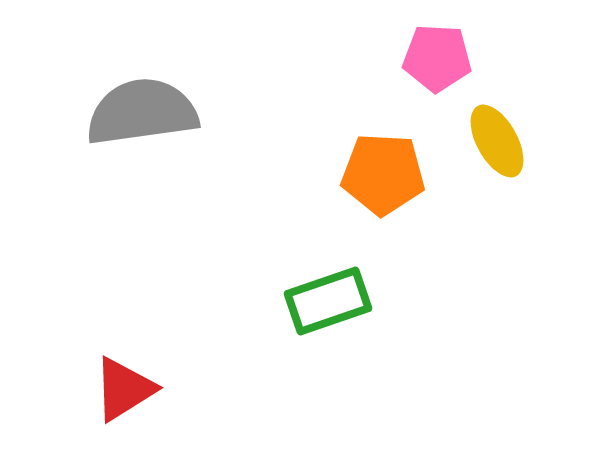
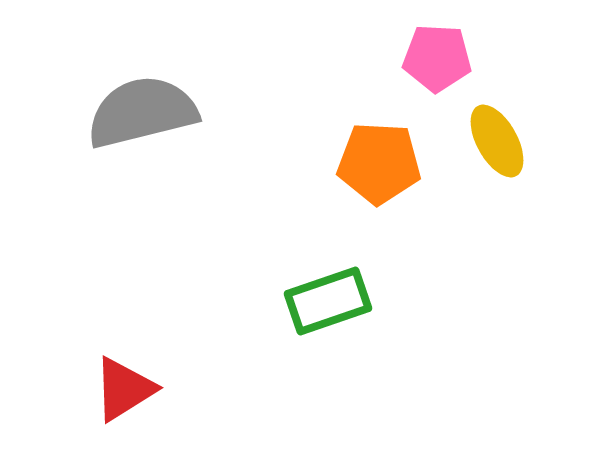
gray semicircle: rotated 6 degrees counterclockwise
orange pentagon: moved 4 px left, 11 px up
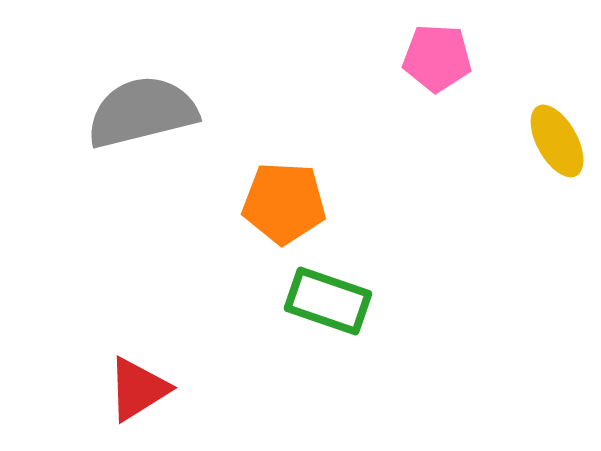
yellow ellipse: moved 60 px right
orange pentagon: moved 95 px left, 40 px down
green rectangle: rotated 38 degrees clockwise
red triangle: moved 14 px right
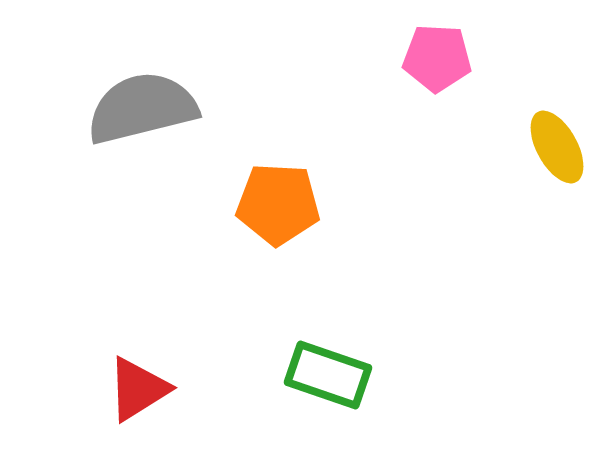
gray semicircle: moved 4 px up
yellow ellipse: moved 6 px down
orange pentagon: moved 6 px left, 1 px down
green rectangle: moved 74 px down
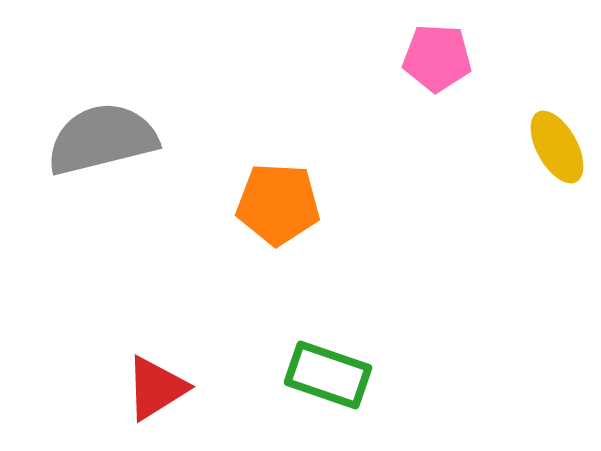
gray semicircle: moved 40 px left, 31 px down
red triangle: moved 18 px right, 1 px up
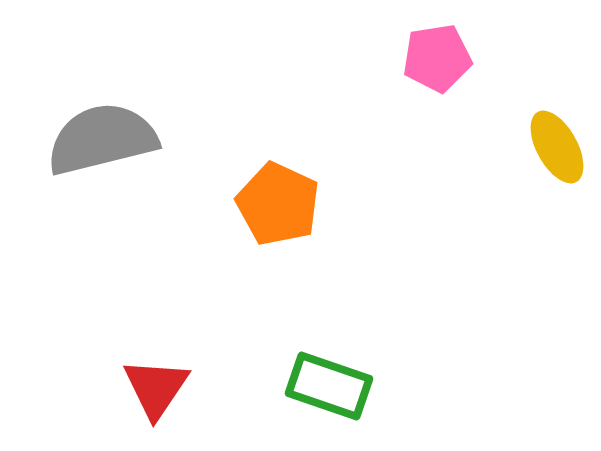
pink pentagon: rotated 12 degrees counterclockwise
orange pentagon: rotated 22 degrees clockwise
green rectangle: moved 1 px right, 11 px down
red triangle: rotated 24 degrees counterclockwise
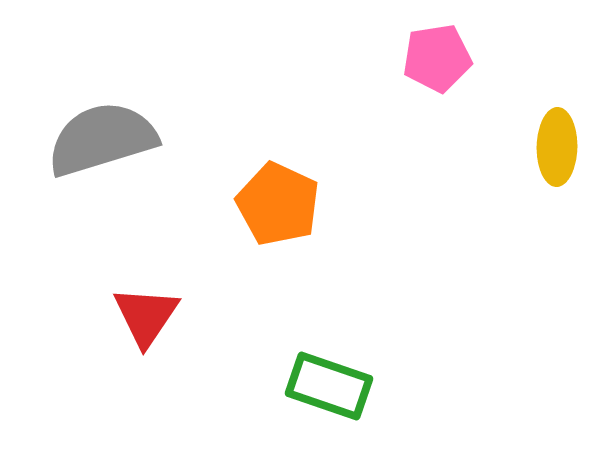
gray semicircle: rotated 3 degrees counterclockwise
yellow ellipse: rotated 30 degrees clockwise
red triangle: moved 10 px left, 72 px up
